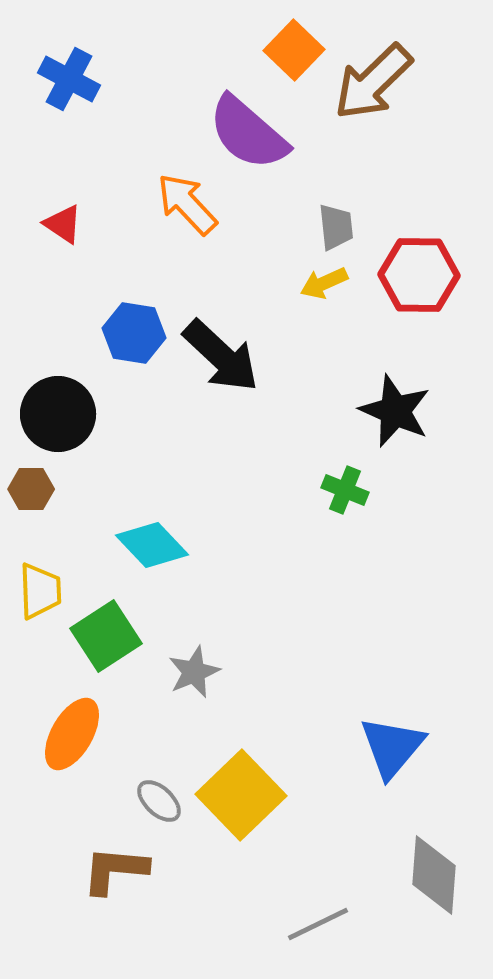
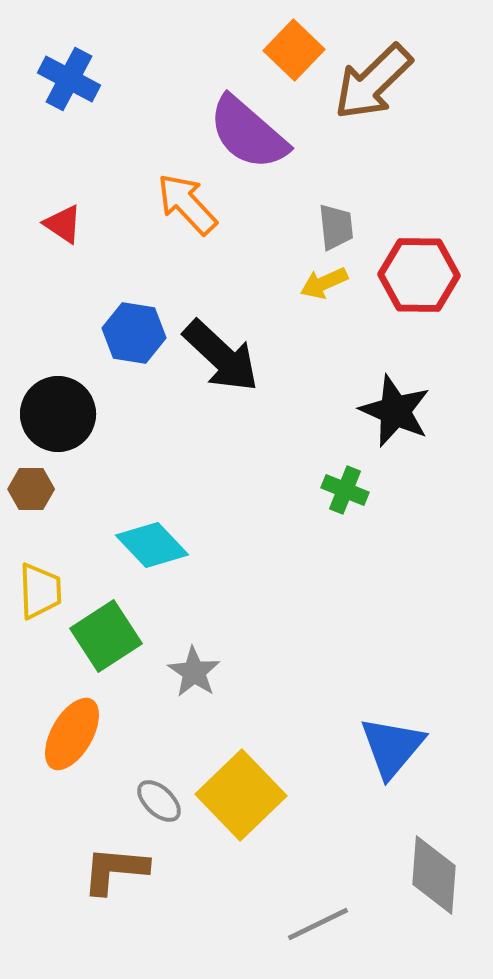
gray star: rotated 16 degrees counterclockwise
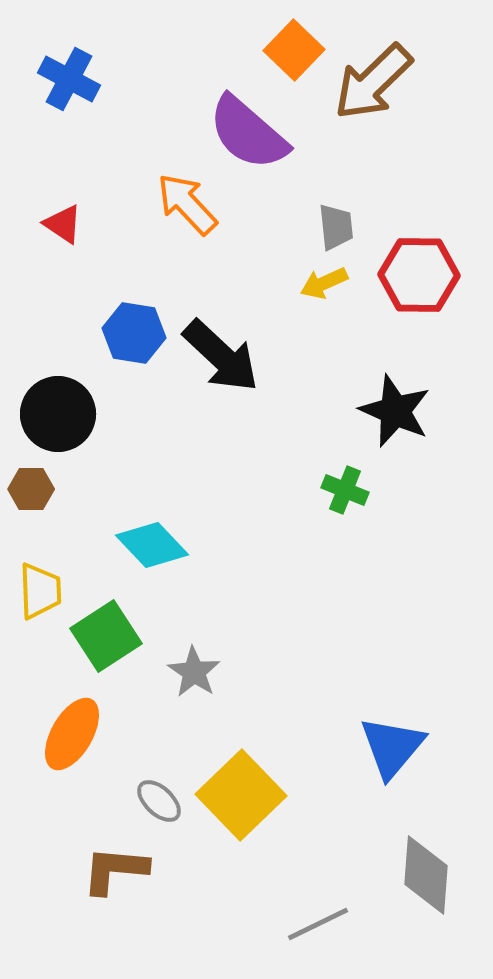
gray diamond: moved 8 px left
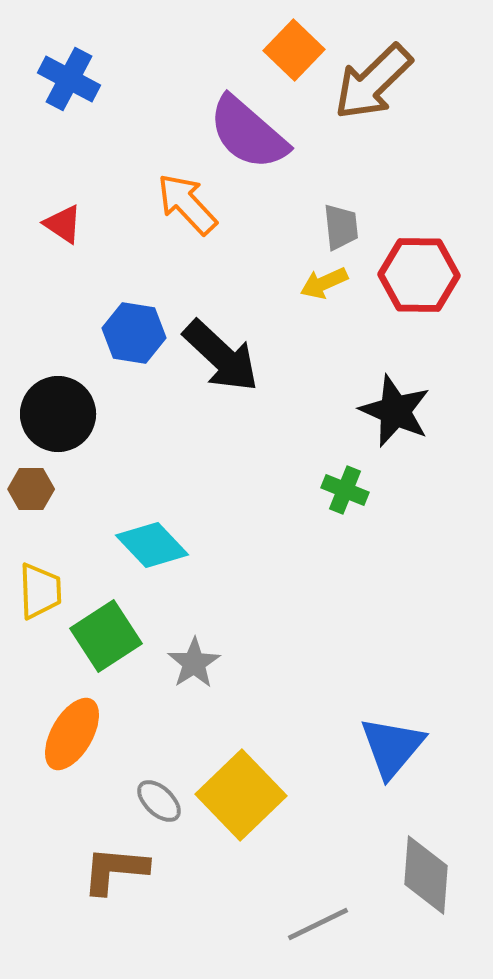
gray trapezoid: moved 5 px right
gray star: moved 9 px up; rotated 6 degrees clockwise
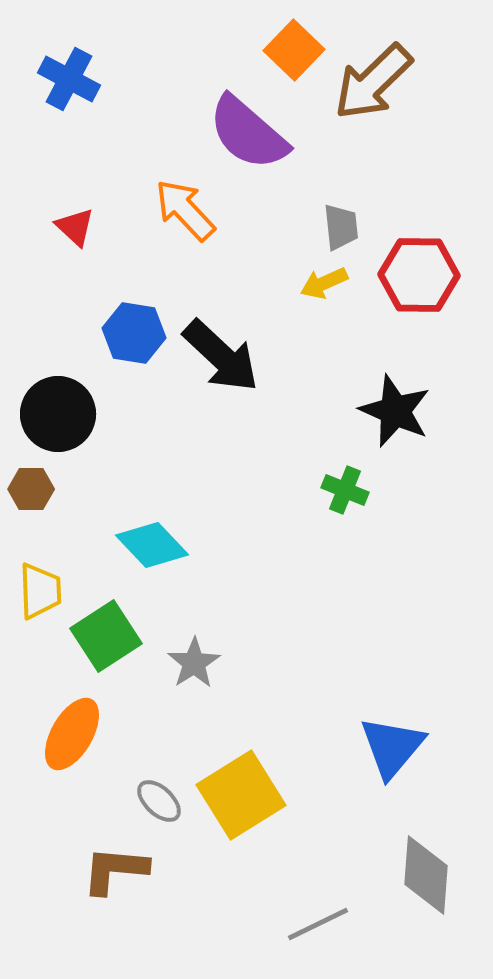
orange arrow: moved 2 px left, 6 px down
red triangle: moved 12 px right, 3 px down; rotated 9 degrees clockwise
yellow square: rotated 12 degrees clockwise
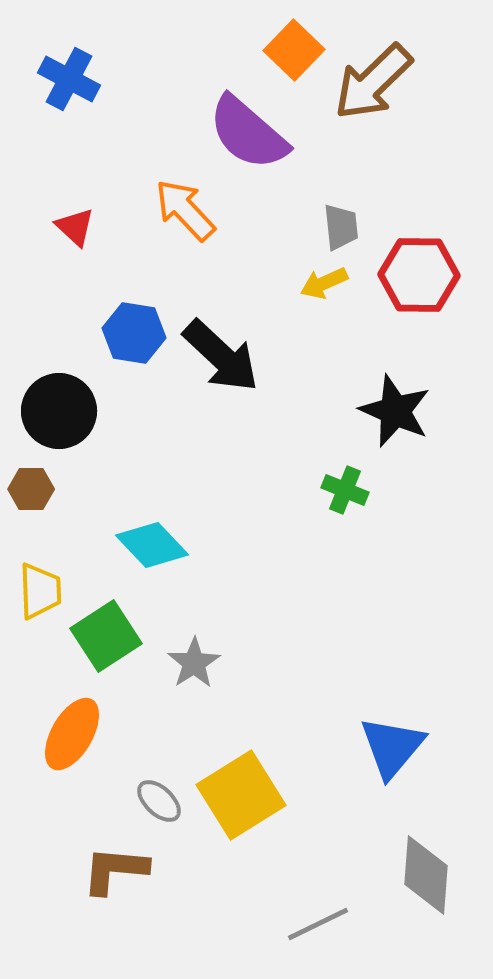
black circle: moved 1 px right, 3 px up
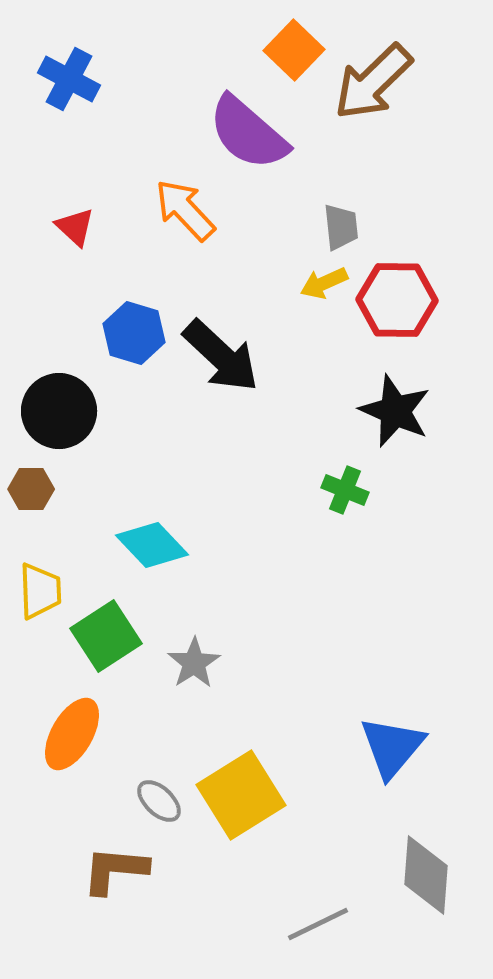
red hexagon: moved 22 px left, 25 px down
blue hexagon: rotated 8 degrees clockwise
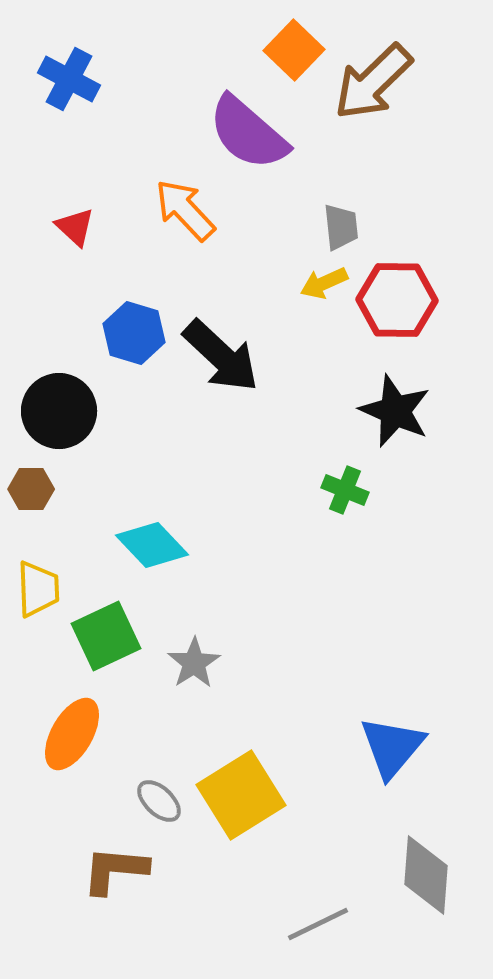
yellow trapezoid: moved 2 px left, 2 px up
green square: rotated 8 degrees clockwise
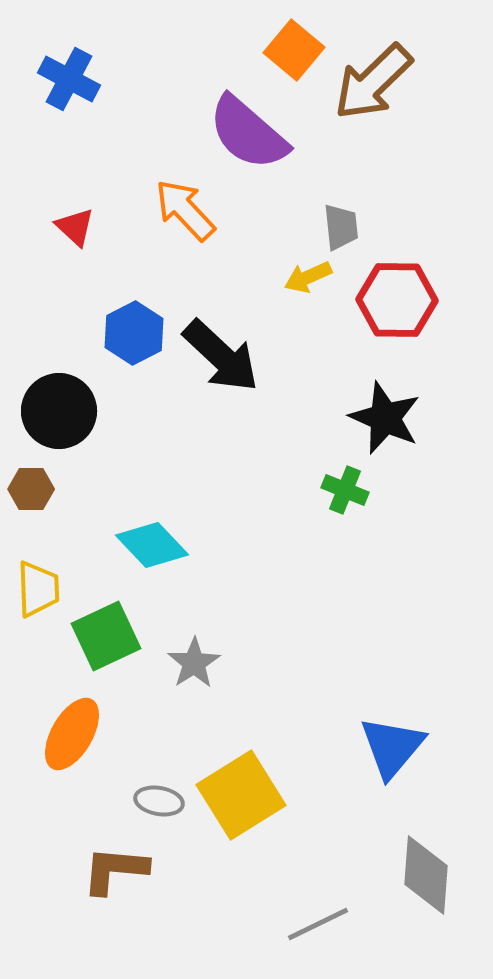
orange square: rotated 4 degrees counterclockwise
yellow arrow: moved 16 px left, 6 px up
blue hexagon: rotated 16 degrees clockwise
black star: moved 10 px left, 7 px down
gray ellipse: rotated 33 degrees counterclockwise
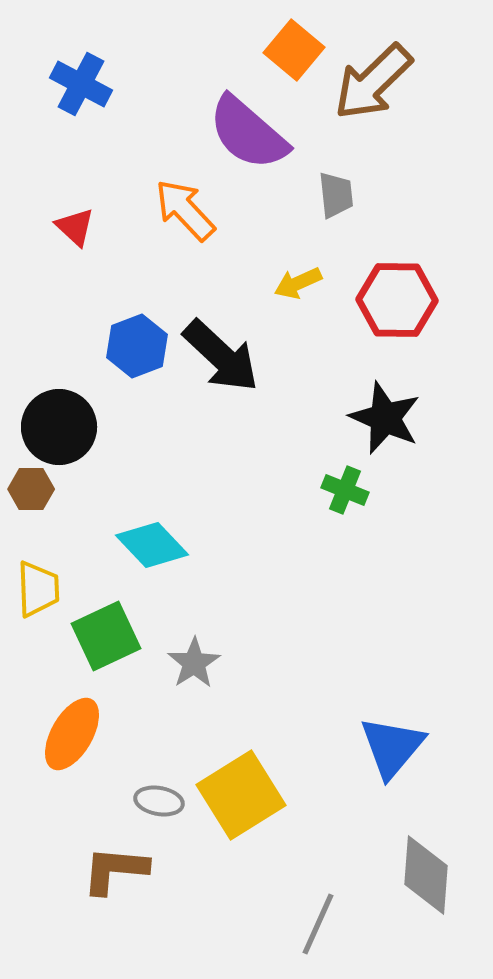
blue cross: moved 12 px right, 5 px down
gray trapezoid: moved 5 px left, 32 px up
yellow arrow: moved 10 px left, 6 px down
blue hexagon: moved 3 px right, 13 px down; rotated 6 degrees clockwise
black circle: moved 16 px down
gray line: rotated 40 degrees counterclockwise
